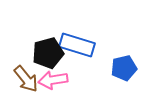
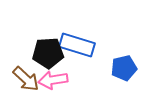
black pentagon: rotated 12 degrees clockwise
brown arrow: rotated 8 degrees counterclockwise
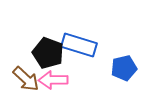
blue rectangle: moved 2 px right
black pentagon: rotated 24 degrees clockwise
pink arrow: rotated 8 degrees clockwise
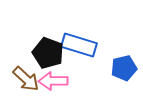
pink arrow: moved 1 px down
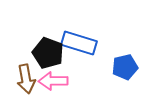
blue rectangle: moved 2 px up
blue pentagon: moved 1 px right, 1 px up
brown arrow: rotated 36 degrees clockwise
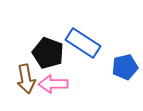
blue rectangle: moved 4 px right; rotated 16 degrees clockwise
pink arrow: moved 3 px down
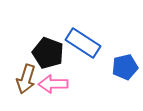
brown arrow: rotated 28 degrees clockwise
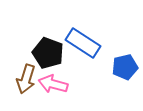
pink arrow: rotated 16 degrees clockwise
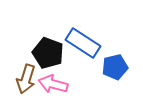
blue pentagon: moved 10 px left
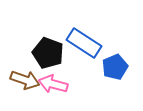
blue rectangle: moved 1 px right
blue pentagon: rotated 10 degrees counterclockwise
brown arrow: moved 1 px left, 1 px down; rotated 88 degrees counterclockwise
